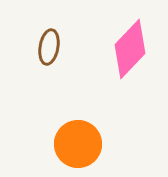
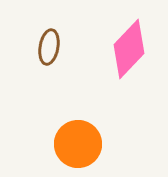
pink diamond: moved 1 px left
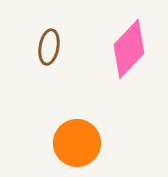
orange circle: moved 1 px left, 1 px up
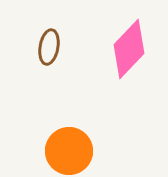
orange circle: moved 8 px left, 8 px down
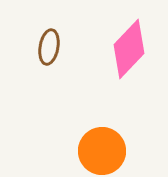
orange circle: moved 33 px right
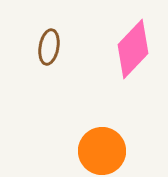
pink diamond: moved 4 px right
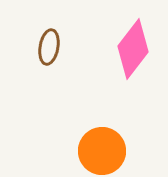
pink diamond: rotated 6 degrees counterclockwise
